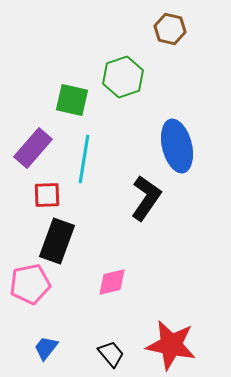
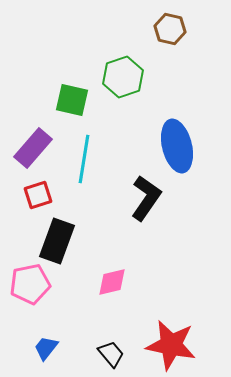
red square: moved 9 px left; rotated 16 degrees counterclockwise
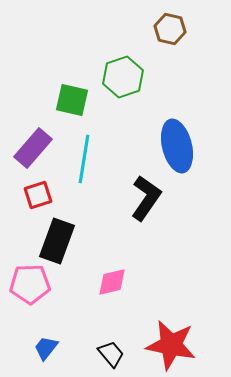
pink pentagon: rotated 9 degrees clockwise
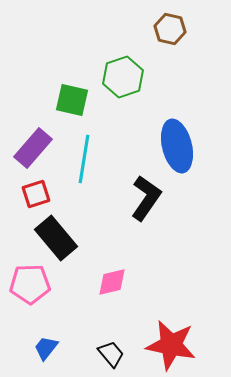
red square: moved 2 px left, 1 px up
black rectangle: moved 1 px left, 3 px up; rotated 60 degrees counterclockwise
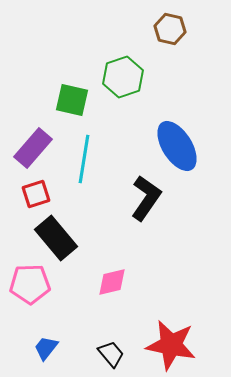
blue ellipse: rotated 18 degrees counterclockwise
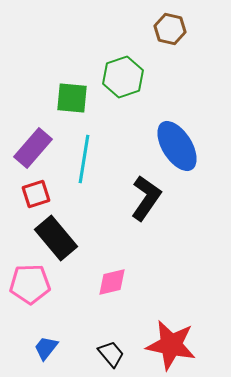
green square: moved 2 px up; rotated 8 degrees counterclockwise
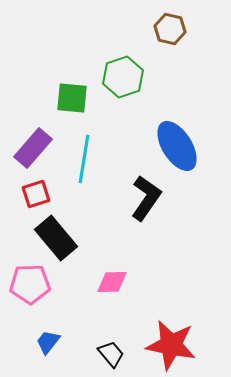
pink diamond: rotated 12 degrees clockwise
blue trapezoid: moved 2 px right, 6 px up
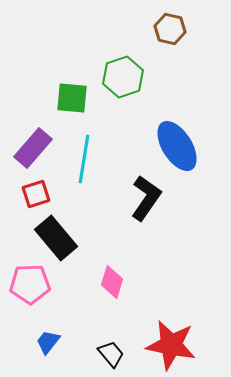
pink diamond: rotated 72 degrees counterclockwise
